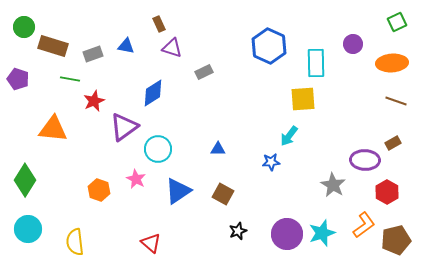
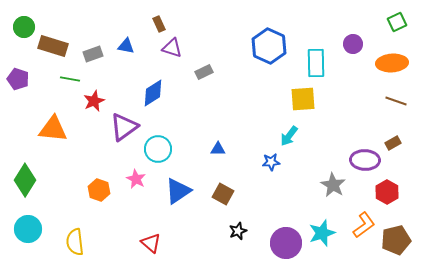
purple circle at (287, 234): moved 1 px left, 9 px down
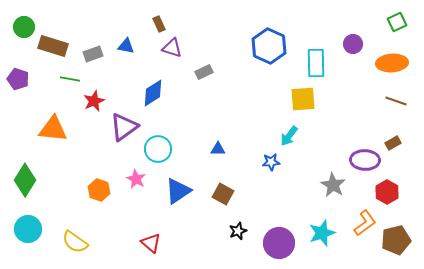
orange L-shape at (364, 225): moved 1 px right, 2 px up
yellow semicircle at (75, 242): rotated 48 degrees counterclockwise
purple circle at (286, 243): moved 7 px left
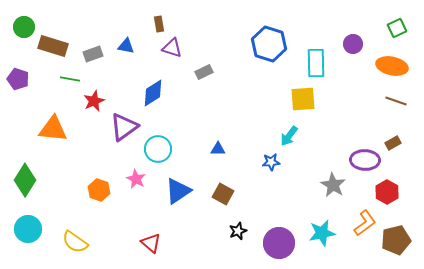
green square at (397, 22): moved 6 px down
brown rectangle at (159, 24): rotated 14 degrees clockwise
blue hexagon at (269, 46): moved 2 px up; rotated 8 degrees counterclockwise
orange ellipse at (392, 63): moved 3 px down; rotated 16 degrees clockwise
cyan star at (322, 233): rotated 8 degrees clockwise
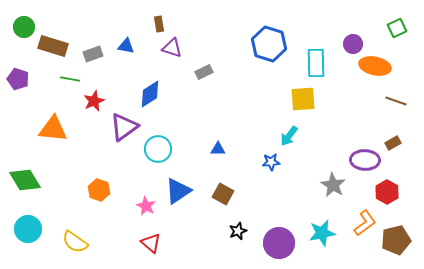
orange ellipse at (392, 66): moved 17 px left
blue diamond at (153, 93): moved 3 px left, 1 px down
pink star at (136, 179): moved 10 px right, 27 px down
green diamond at (25, 180): rotated 64 degrees counterclockwise
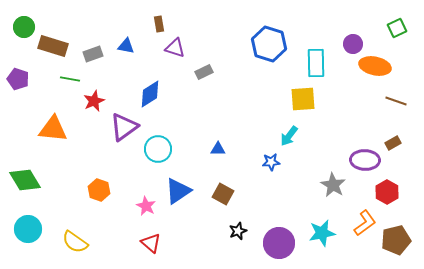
purple triangle at (172, 48): moved 3 px right
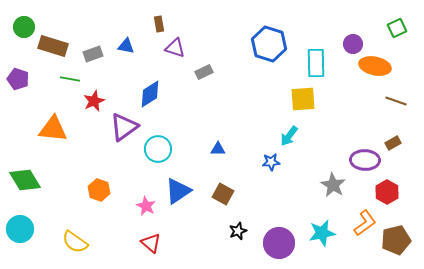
cyan circle at (28, 229): moved 8 px left
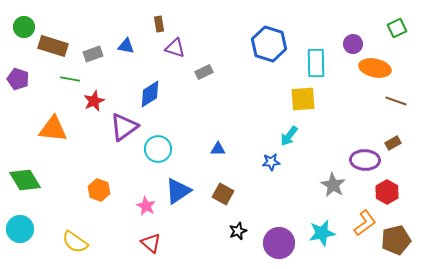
orange ellipse at (375, 66): moved 2 px down
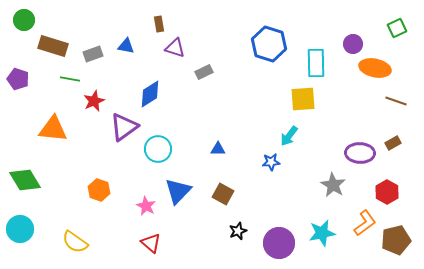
green circle at (24, 27): moved 7 px up
purple ellipse at (365, 160): moved 5 px left, 7 px up
blue triangle at (178, 191): rotated 12 degrees counterclockwise
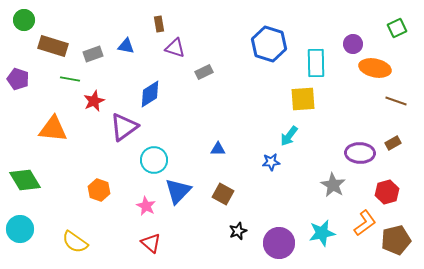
cyan circle at (158, 149): moved 4 px left, 11 px down
red hexagon at (387, 192): rotated 15 degrees clockwise
